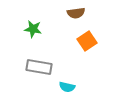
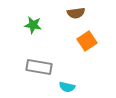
green star: moved 4 px up
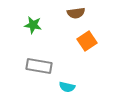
gray rectangle: moved 1 px up
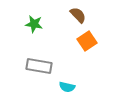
brown semicircle: moved 2 px right, 2 px down; rotated 126 degrees counterclockwise
green star: moved 1 px right, 1 px up
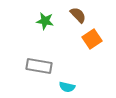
green star: moved 11 px right, 3 px up
orange square: moved 5 px right, 2 px up
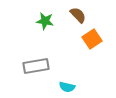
gray rectangle: moved 3 px left; rotated 20 degrees counterclockwise
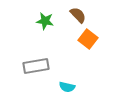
orange square: moved 4 px left; rotated 18 degrees counterclockwise
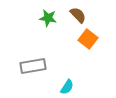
green star: moved 3 px right, 3 px up
gray rectangle: moved 3 px left
cyan semicircle: rotated 70 degrees counterclockwise
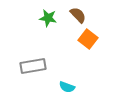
cyan semicircle: rotated 77 degrees clockwise
